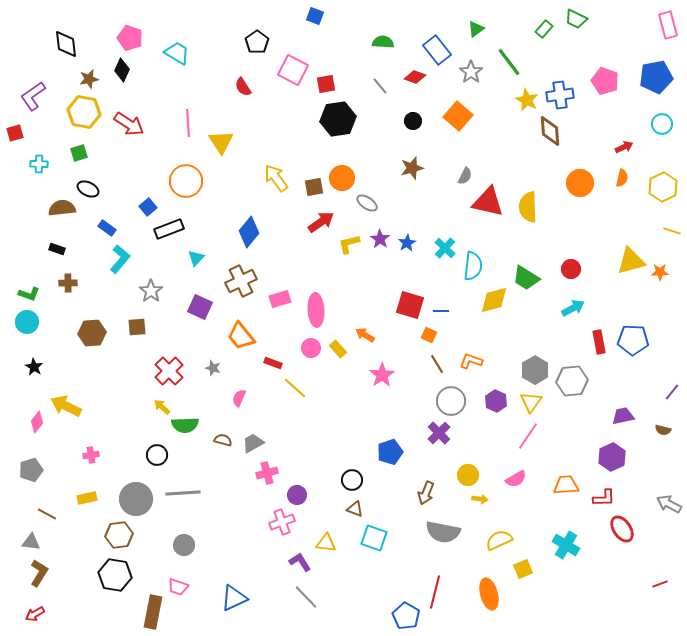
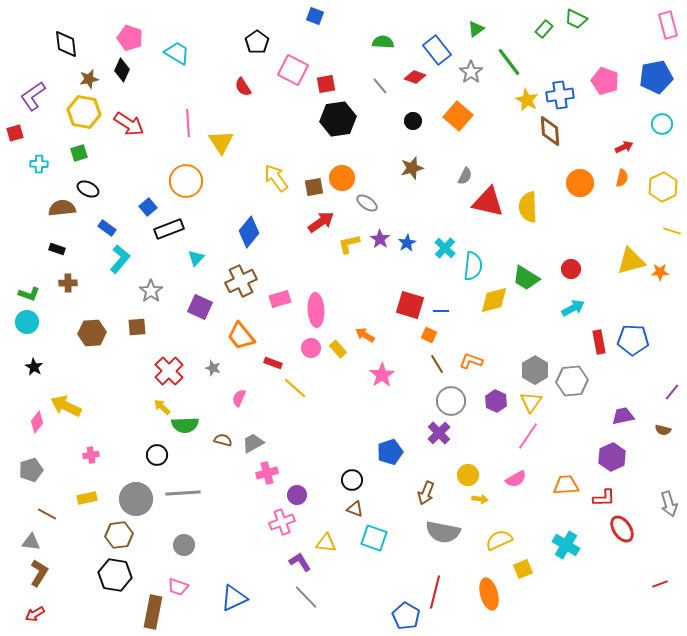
gray arrow at (669, 504): rotated 135 degrees counterclockwise
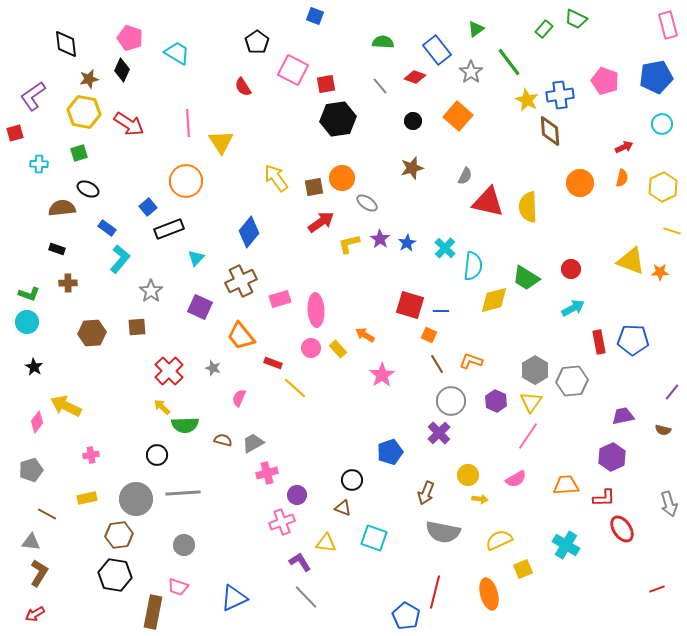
yellow triangle at (631, 261): rotated 36 degrees clockwise
brown triangle at (355, 509): moved 12 px left, 1 px up
red line at (660, 584): moved 3 px left, 5 px down
